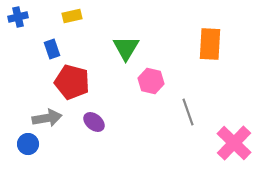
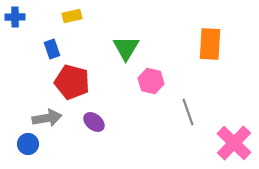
blue cross: moved 3 px left; rotated 12 degrees clockwise
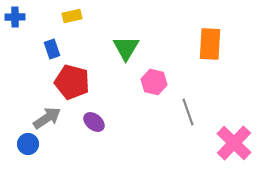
pink hexagon: moved 3 px right, 1 px down
gray arrow: rotated 24 degrees counterclockwise
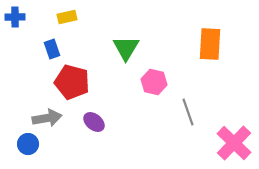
yellow rectangle: moved 5 px left, 1 px down
gray arrow: rotated 24 degrees clockwise
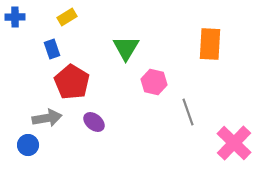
yellow rectangle: rotated 18 degrees counterclockwise
red pentagon: rotated 16 degrees clockwise
blue circle: moved 1 px down
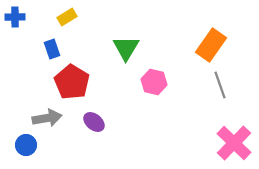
orange rectangle: moved 1 px right, 1 px down; rotated 32 degrees clockwise
gray line: moved 32 px right, 27 px up
blue circle: moved 2 px left
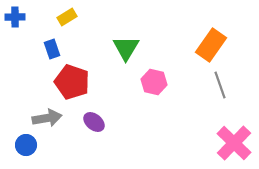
red pentagon: rotated 12 degrees counterclockwise
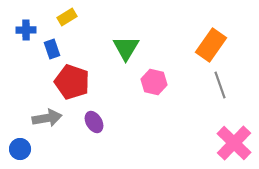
blue cross: moved 11 px right, 13 px down
purple ellipse: rotated 20 degrees clockwise
blue circle: moved 6 px left, 4 px down
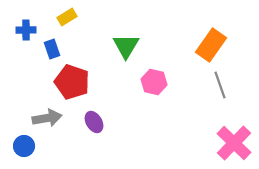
green triangle: moved 2 px up
blue circle: moved 4 px right, 3 px up
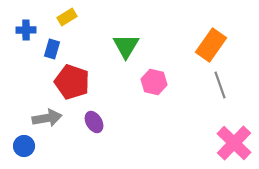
blue rectangle: rotated 36 degrees clockwise
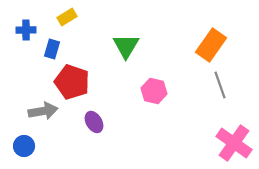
pink hexagon: moved 9 px down
gray arrow: moved 4 px left, 7 px up
pink cross: rotated 9 degrees counterclockwise
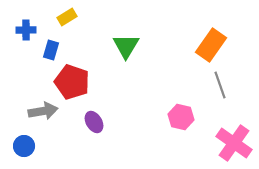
blue rectangle: moved 1 px left, 1 px down
pink hexagon: moved 27 px right, 26 px down
